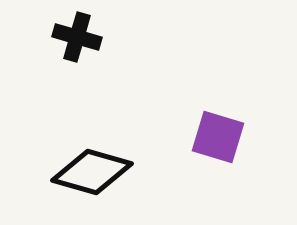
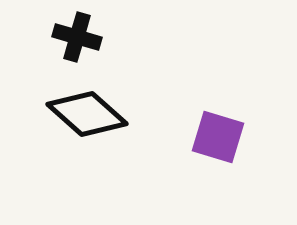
black diamond: moved 5 px left, 58 px up; rotated 26 degrees clockwise
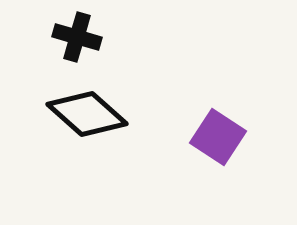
purple square: rotated 16 degrees clockwise
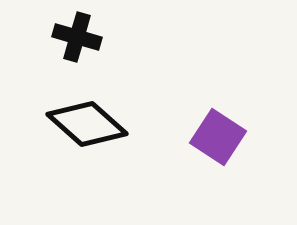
black diamond: moved 10 px down
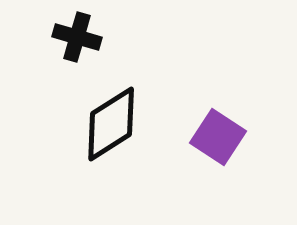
black diamond: moved 24 px right; rotated 74 degrees counterclockwise
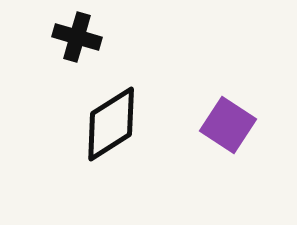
purple square: moved 10 px right, 12 px up
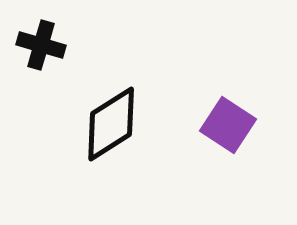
black cross: moved 36 px left, 8 px down
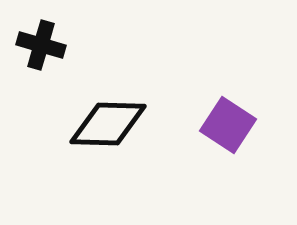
black diamond: moved 3 px left; rotated 34 degrees clockwise
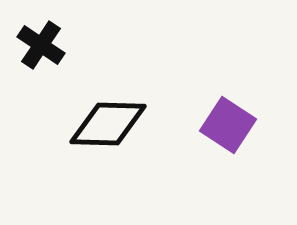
black cross: rotated 18 degrees clockwise
